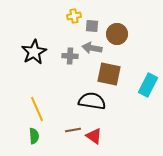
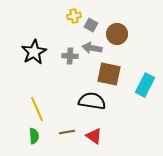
gray square: moved 1 px left, 1 px up; rotated 24 degrees clockwise
cyan rectangle: moved 3 px left
brown line: moved 6 px left, 2 px down
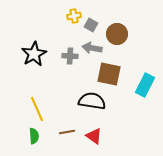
black star: moved 2 px down
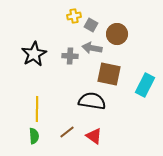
yellow line: rotated 25 degrees clockwise
brown line: rotated 28 degrees counterclockwise
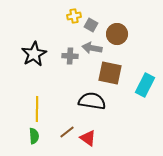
brown square: moved 1 px right, 1 px up
red triangle: moved 6 px left, 2 px down
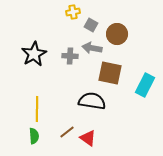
yellow cross: moved 1 px left, 4 px up
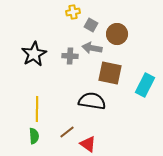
red triangle: moved 6 px down
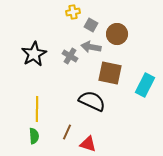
gray arrow: moved 1 px left, 1 px up
gray cross: rotated 28 degrees clockwise
black semicircle: rotated 16 degrees clockwise
brown line: rotated 28 degrees counterclockwise
red triangle: rotated 18 degrees counterclockwise
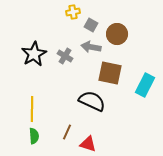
gray cross: moved 5 px left
yellow line: moved 5 px left
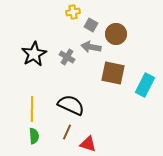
brown circle: moved 1 px left
gray cross: moved 2 px right, 1 px down
brown square: moved 3 px right
black semicircle: moved 21 px left, 4 px down
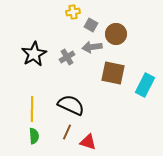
gray arrow: moved 1 px right; rotated 18 degrees counterclockwise
gray cross: rotated 28 degrees clockwise
red triangle: moved 2 px up
